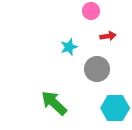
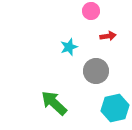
gray circle: moved 1 px left, 2 px down
cyan hexagon: rotated 12 degrees counterclockwise
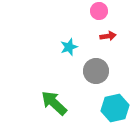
pink circle: moved 8 px right
